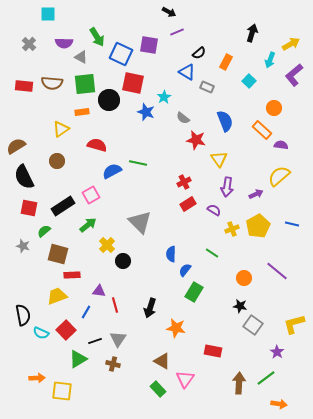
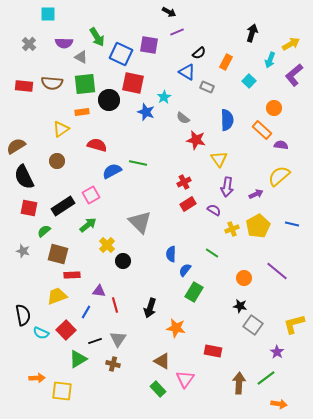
blue semicircle at (225, 121): moved 2 px right, 1 px up; rotated 20 degrees clockwise
gray star at (23, 246): moved 5 px down
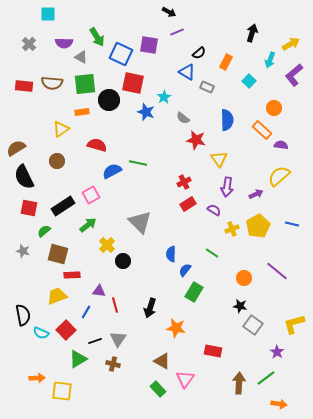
brown semicircle at (16, 146): moved 2 px down
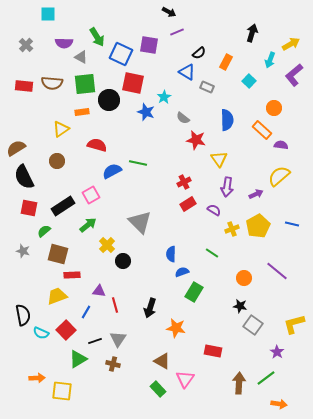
gray cross at (29, 44): moved 3 px left, 1 px down
blue semicircle at (185, 270): moved 3 px left, 2 px down; rotated 32 degrees clockwise
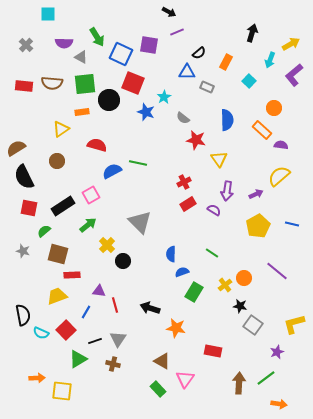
blue triangle at (187, 72): rotated 30 degrees counterclockwise
red square at (133, 83): rotated 10 degrees clockwise
purple arrow at (227, 187): moved 4 px down
yellow cross at (232, 229): moved 7 px left, 56 px down; rotated 16 degrees counterclockwise
black arrow at (150, 308): rotated 90 degrees clockwise
purple star at (277, 352): rotated 16 degrees clockwise
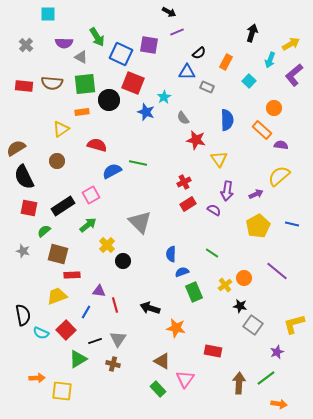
gray semicircle at (183, 118): rotated 16 degrees clockwise
green rectangle at (194, 292): rotated 54 degrees counterclockwise
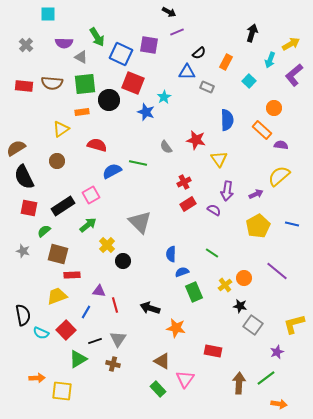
gray semicircle at (183, 118): moved 17 px left, 29 px down
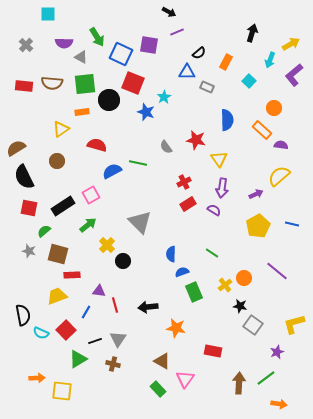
purple arrow at (227, 191): moved 5 px left, 3 px up
gray star at (23, 251): moved 6 px right
black arrow at (150, 308): moved 2 px left, 1 px up; rotated 24 degrees counterclockwise
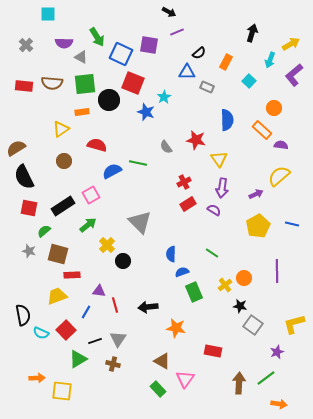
brown circle at (57, 161): moved 7 px right
purple line at (277, 271): rotated 50 degrees clockwise
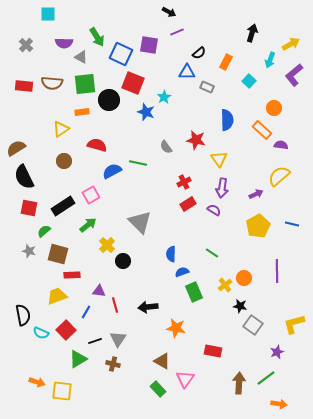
orange arrow at (37, 378): moved 4 px down; rotated 21 degrees clockwise
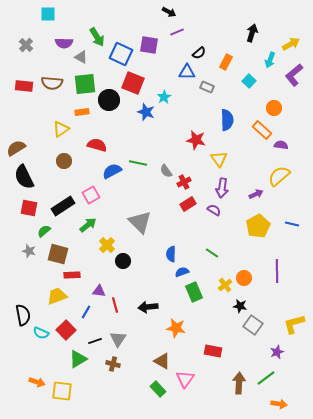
gray semicircle at (166, 147): moved 24 px down
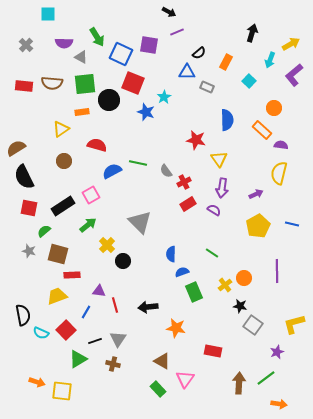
yellow semicircle at (279, 176): moved 3 px up; rotated 35 degrees counterclockwise
